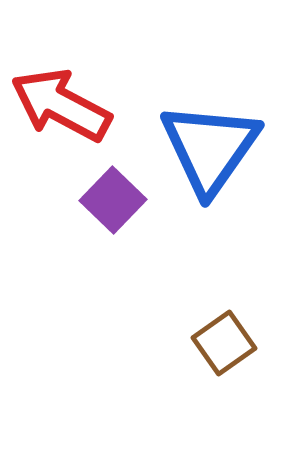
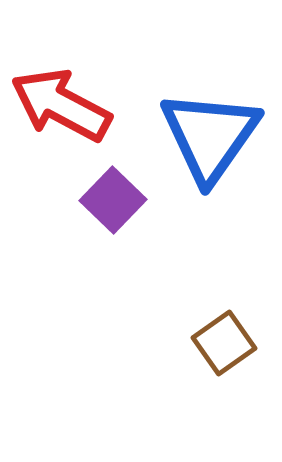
blue triangle: moved 12 px up
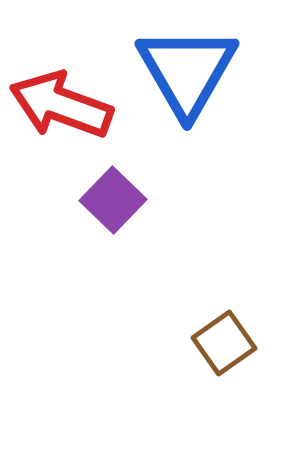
red arrow: rotated 8 degrees counterclockwise
blue triangle: moved 23 px left, 65 px up; rotated 5 degrees counterclockwise
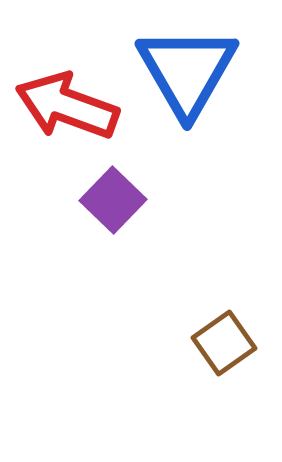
red arrow: moved 6 px right, 1 px down
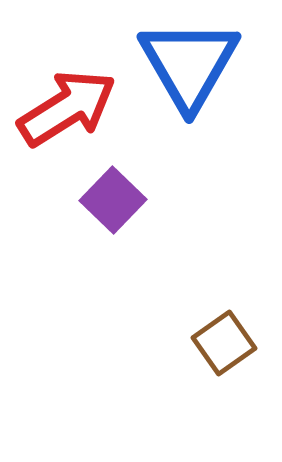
blue triangle: moved 2 px right, 7 px up
red arrow: moved 2 px down; rotated 128 degrees clockwise
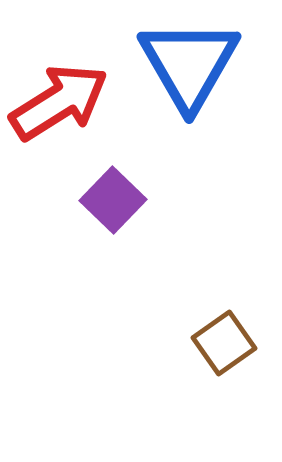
red arrow: moved 8 px left, 6 px up
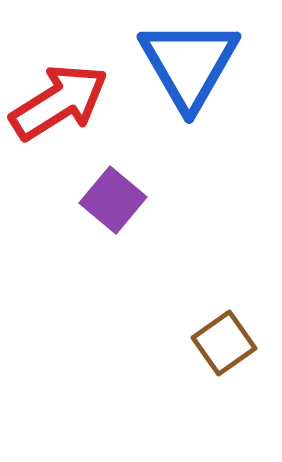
purple square: rotated 4 degrees counterclockwise
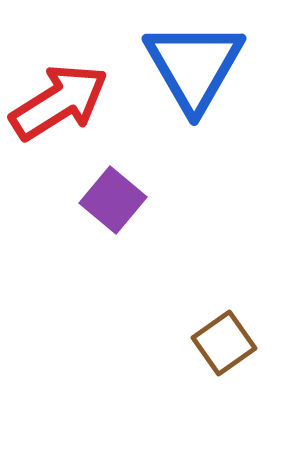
blue triangle: moved 5 px right, 2 px down
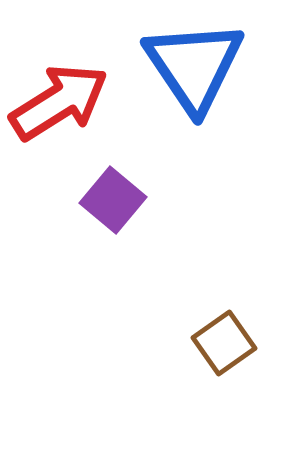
blue triangle: rotated 4 degrees counterclockwise
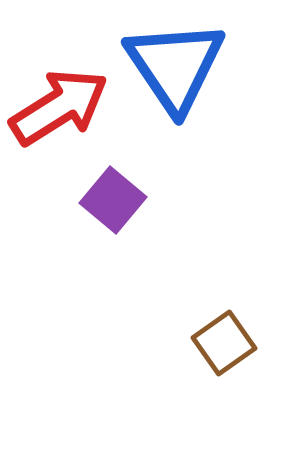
blue triangle: moved 19 px left
red arrow: moved 5 px down
